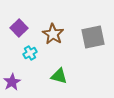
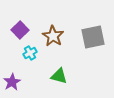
purple square: moved 1 px right, 2 px down
brown star: moved 2 px down
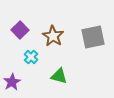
cyan cross: moved 1 px right, 4 px down; rotated 16 degrees counterclockwise
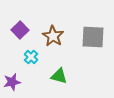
gray square: rotated 15 degrees clockwise
purple star: rotated 18 degrees clockwise
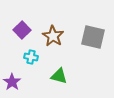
purple square: moved 2 px right
gray square: rotated 10 degrees clockwise
cyan cross: rotated 32 degrees counterclockwise
purple star: rotated 24 degrees counterclockwise
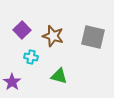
brown star: rotated 15 degrees counterclockwise
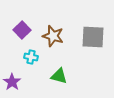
gray square: rotated 10 degrees counterclockwise
